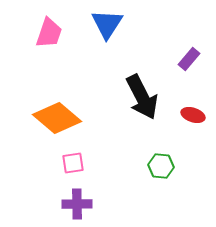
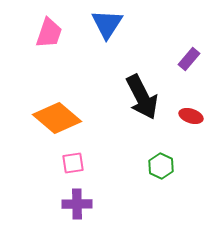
red ellipse: moved 2 px left, 1 px down
green hexagon: rotated 20 degrees clockwise
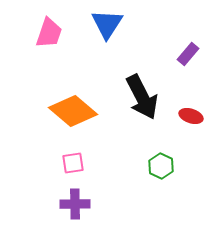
purple rectangle: moved 1 px left, 5 px up
orange diamond: moved 16 px right, 7 px up
purple cross: moved 2 px left
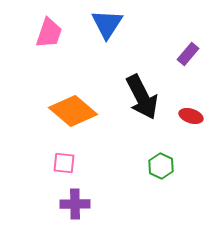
pink square: moved 9 px left; rotated 15 degrees clockwise
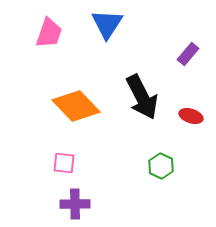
orange diamond: moved 3 px right, 5 px up; rotated 6 degrees clockwise
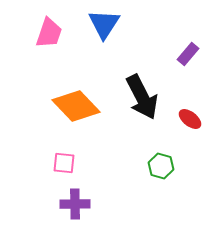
blue triangle: moved 3 px left
red ellipse: moved 1 px left, 3 px down; rotated 20 degrees clockwise
green hexagon: rotated 10 degrees counterclockwise
